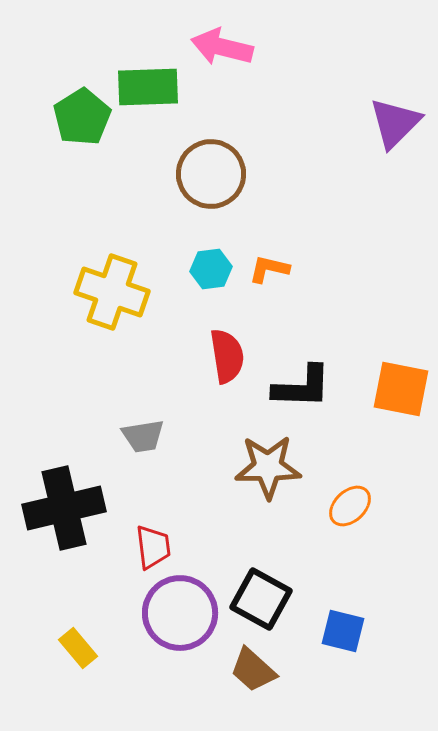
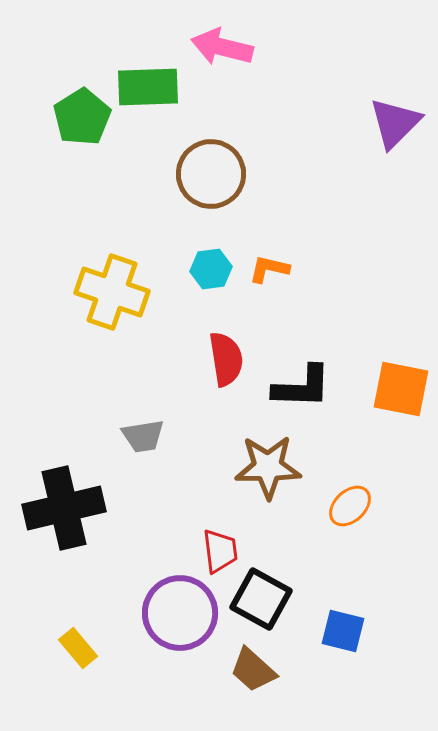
red semicircle: moved 1 px left, 3 px down
red trapezoid: moved 67 px right, 4 px down
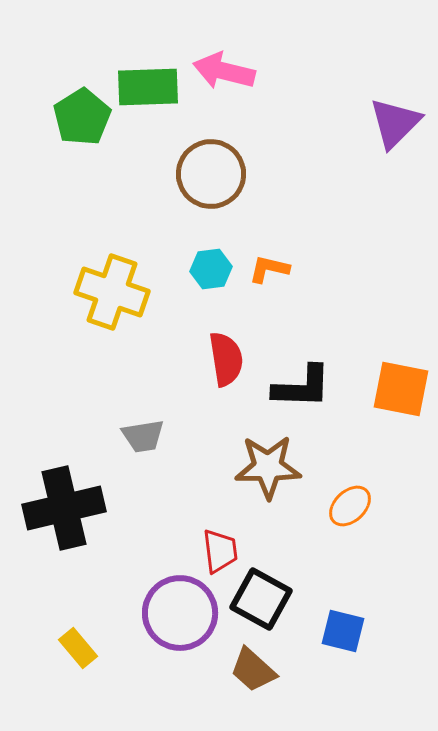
pink arrow: moved 2 px right, 24 px down
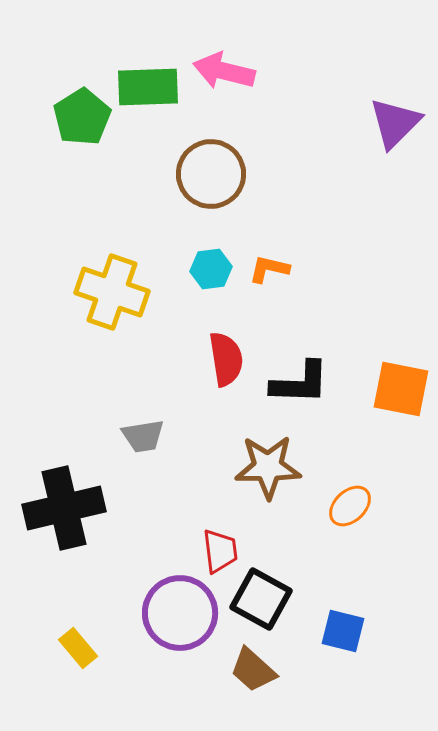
black L-shape: moved 2 px left, 4 px up
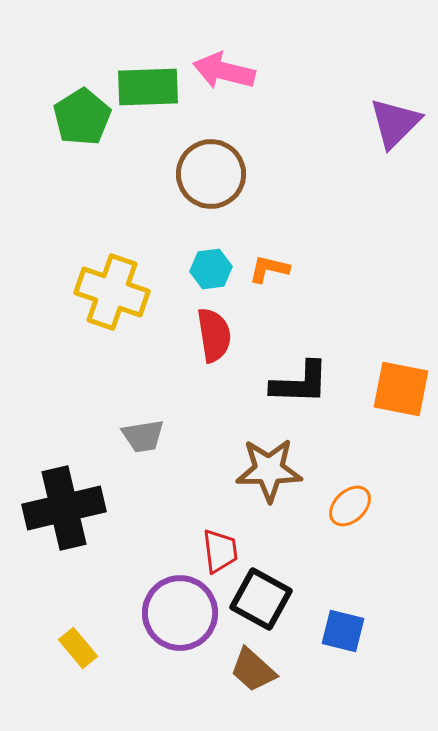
red semicircle: moved 12 px left, 24 px up
brown star: moved 1 px right, 3 px down
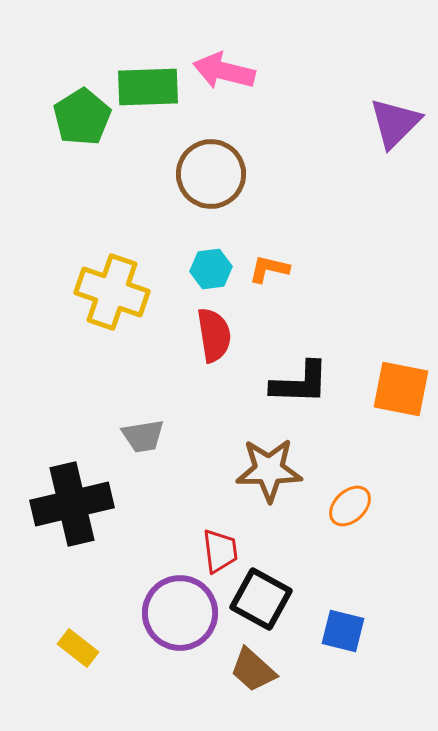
black cross: moved 8 px right, 4 px up
yellow rectangle: rotated 12 degrees counterclockwise
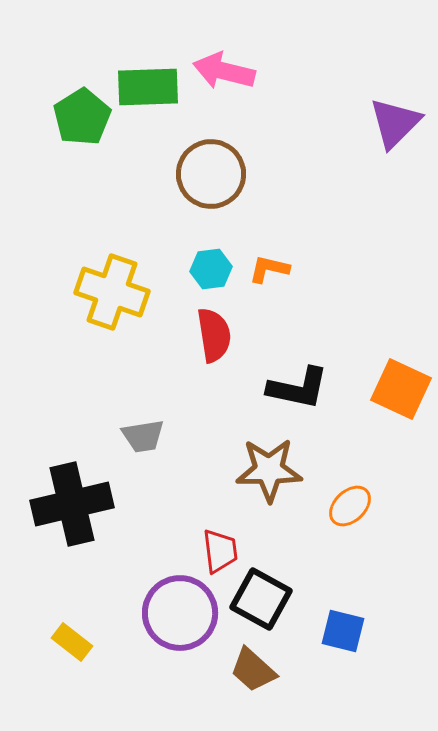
black L-shape: moved 2 px left, 5 px down; rotated 10 degrees clockwise
orange square: rotated 14 degrees clockwise
yellow rectangle: moved 6 px left, 6 px up
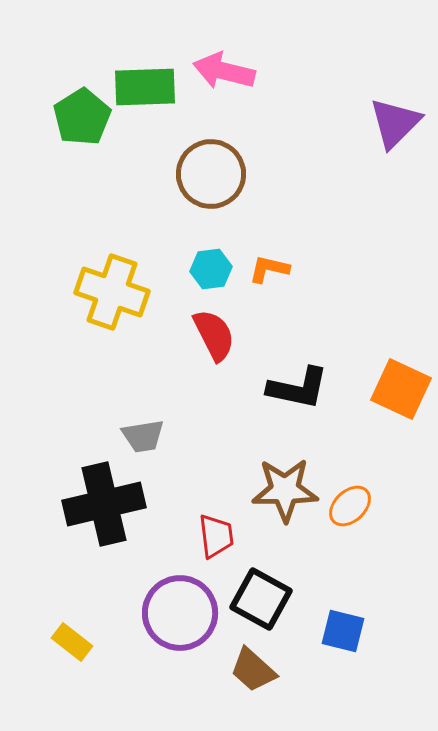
green rectangle: moved 3 px left
red semicircle: rotated 18 degrees counterclockwise
brown star: moved 16 px right, 20 px down
black cross: moved 32 px right
red trapezoid: moved 4 px left, 15 px up
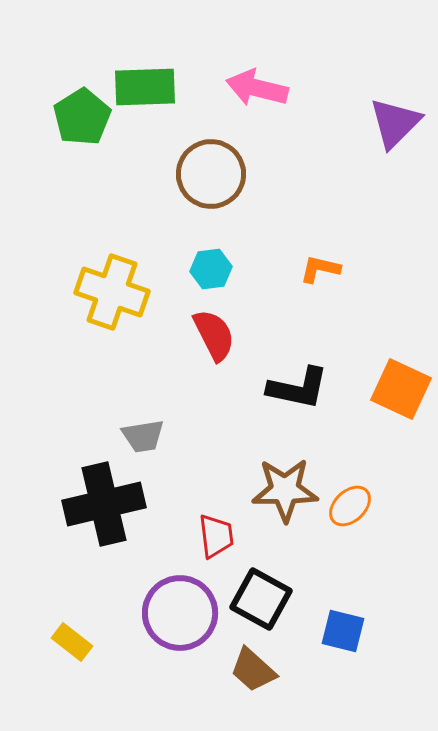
pink arrow: moved 33 px right, 17 px down
orange L-shape: moved 51 px right
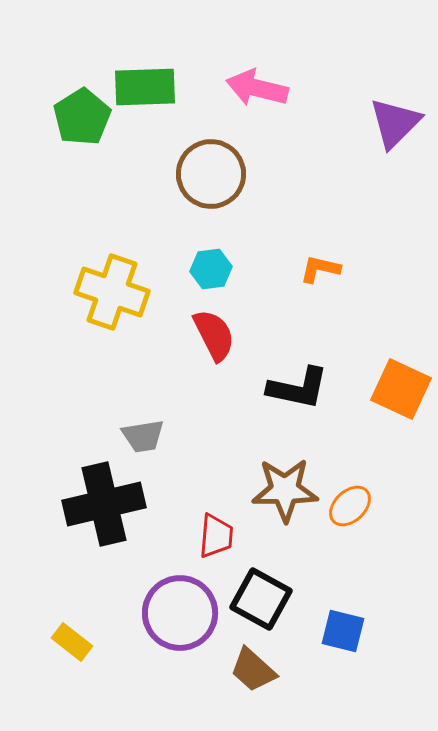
red trapezoid: rotated 12 degrees clockwise
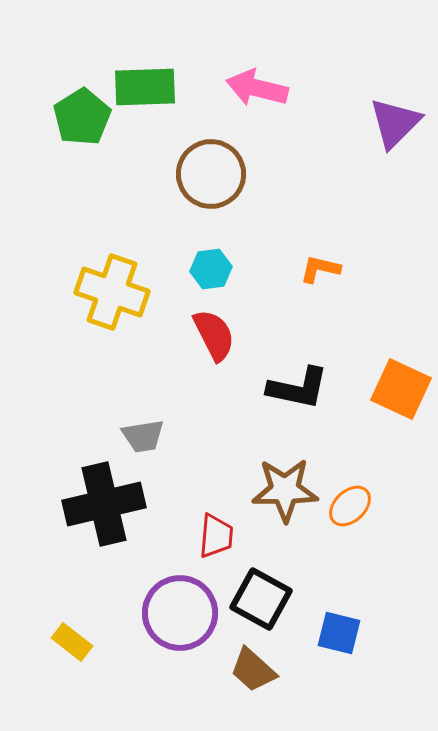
blue square: moved 4 px left, 2 px down
